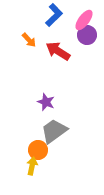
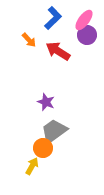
blue L-shape: moved 1 px left, 3 px down
orange circle: moved 5 px right, 2 px up
yellow arrow: rotated 18 degrees clockwise
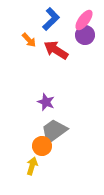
blue L-shape: moved 2 px left, 1 px down
purple circle: moved 2 px left
red arrow: moved 2 px left, 1 px up
orange circle: moved 1 px left, 2 px up
yellow arrow: rotated 12 degrees counterclockwise
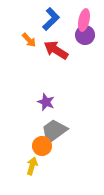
pink ellipse: rotated 25 degrees counterclockwise
